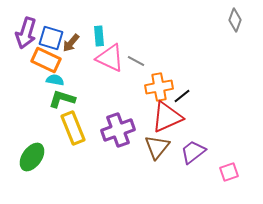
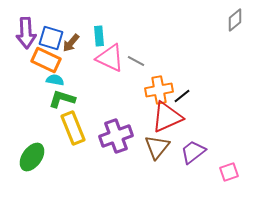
gray diamond: rotated 30 degrees clockwise
purple arrow: rotated 20 degrees counterclockwise
orange cross: moved 3 px down
purple cross: moved 2 px left, 6 px down
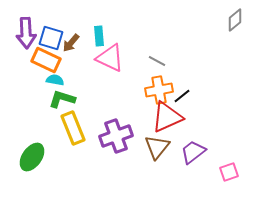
gray line: moved 21 px right
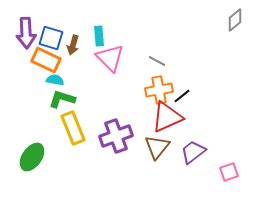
brown arrow: moved 2 px right, 2 px down; rotated 24 degrees counterclockwise
pink triangle: rotated 20 degrees clockwise
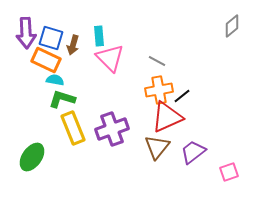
gray diamond: moved 3 px left, 6 px down
purple cross: moved 4 px left, 7 px up
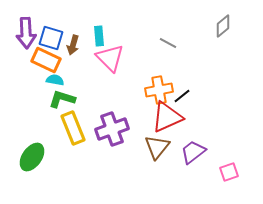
gray diamond: moved 9 px left
gray line: moved 11 px right, 18 px up
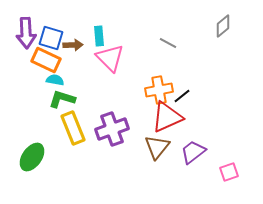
brown arrow: rotated 108 degrees counterclockwise
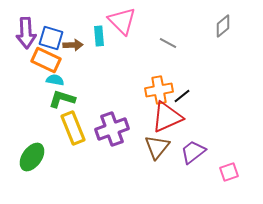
pink triangle: moved 12 px right, 37 px up
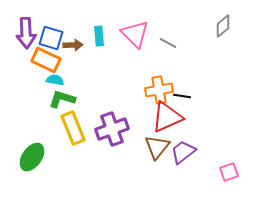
pink triangle: moved 13 px right, 13 px down
black line: rotated 48 degrees clockwise
purple trapezoid: moved 10 px left
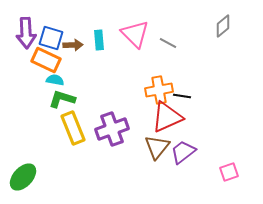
cyan rectangle: moved 4 px down
green ellipse: moved 9 px left, 20 px down; rotated 8 degrees clockwise
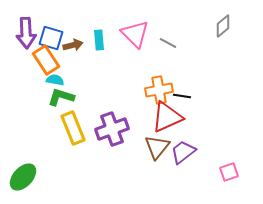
brown arrow: rotated 12 degrees counterclockwise
orange rectangle: rotated 32 degrees clockwise
green L-shape: moved 1 px left, 2 px up
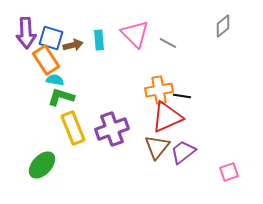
green ellipse: moved 19 px right, 12 px up
